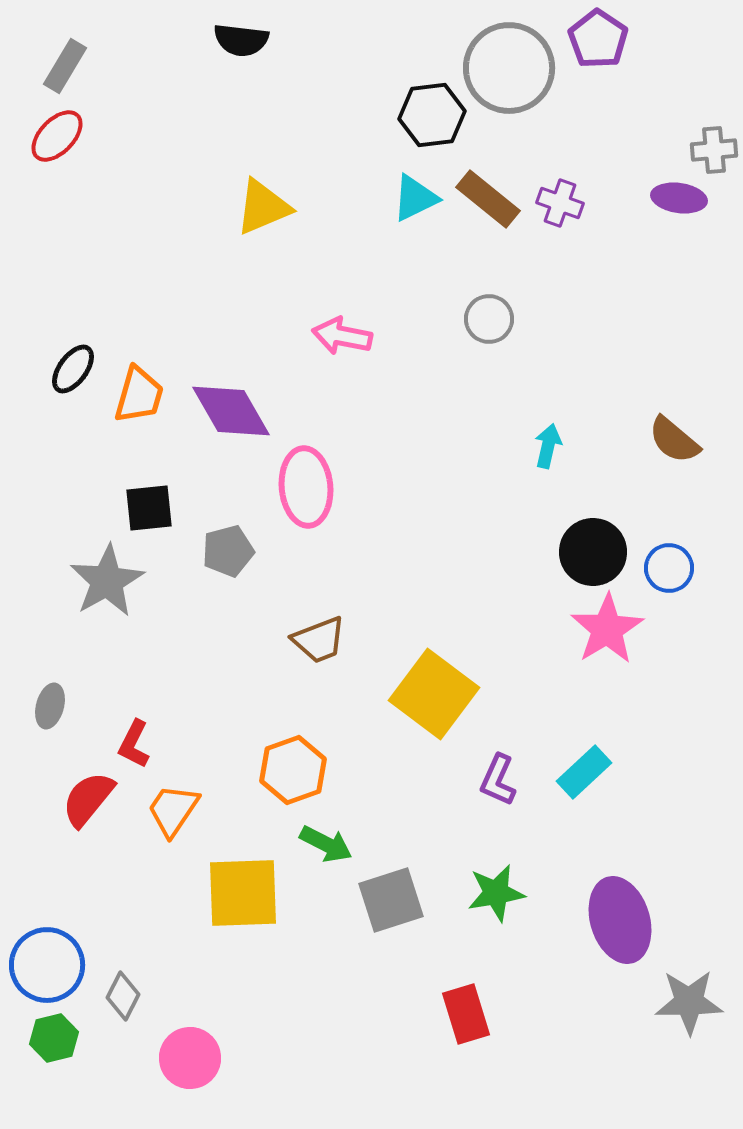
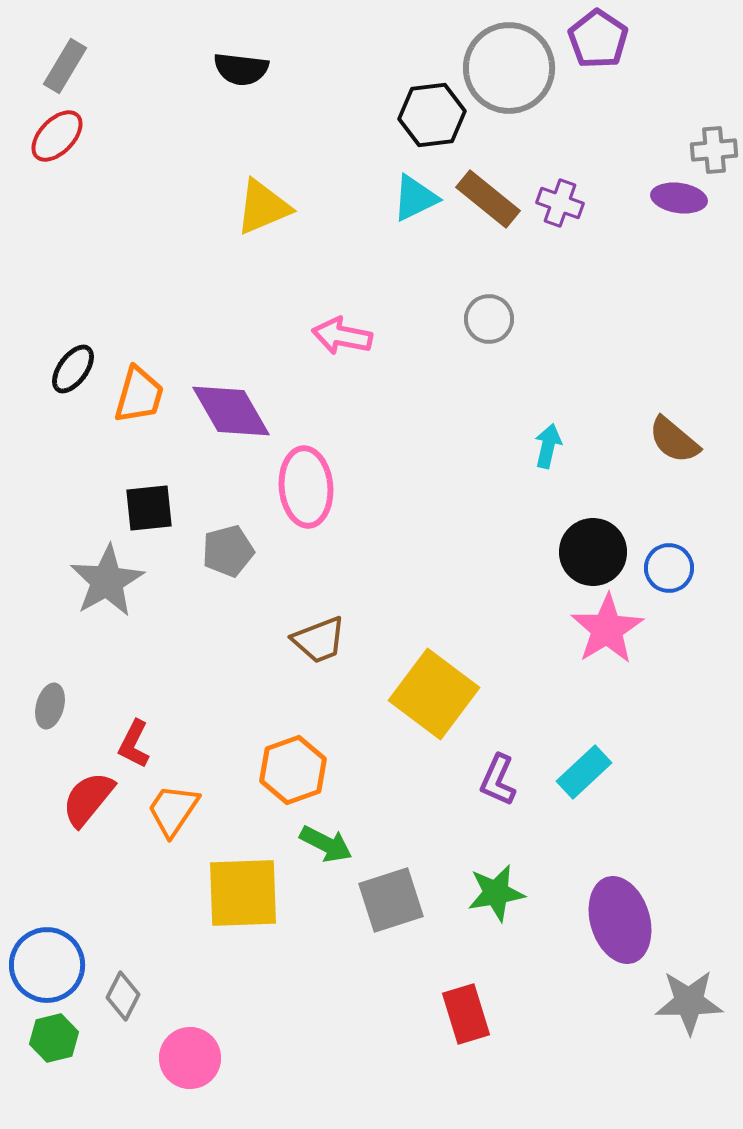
black semicircle at (241, 40): moved 29 px down
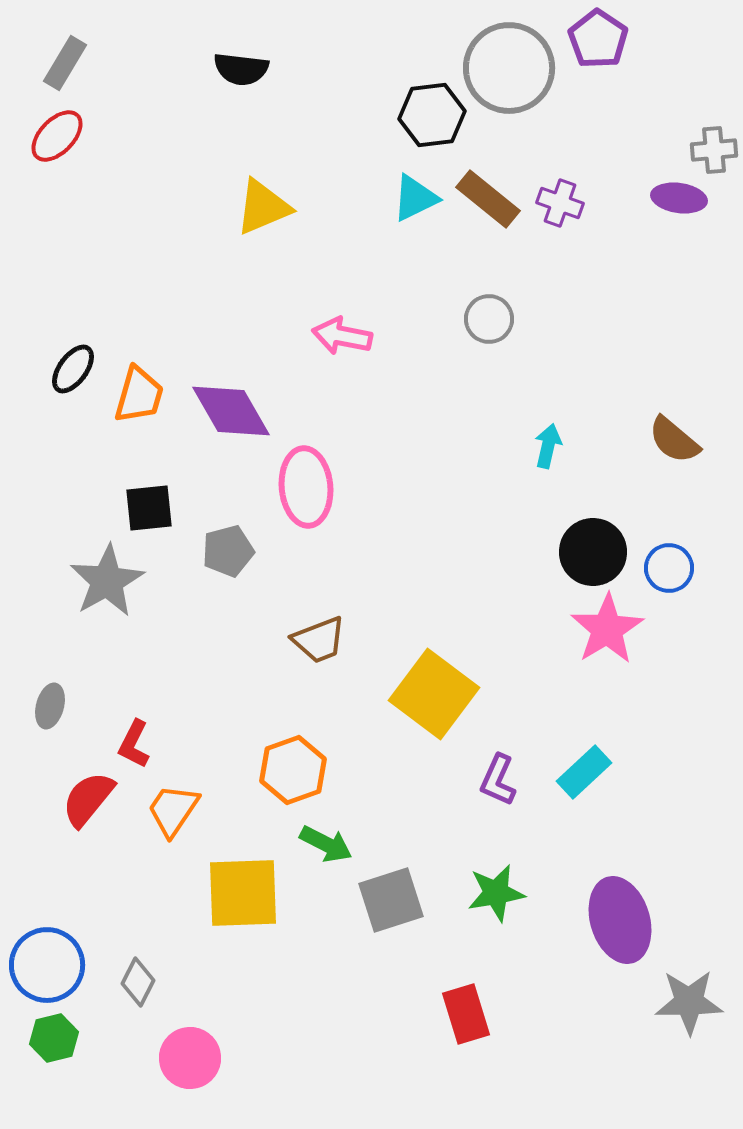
gray rectangle at (65, 66): moved 3 px up
gray diamond at (123, 996): moved 15 px right, 14 px up
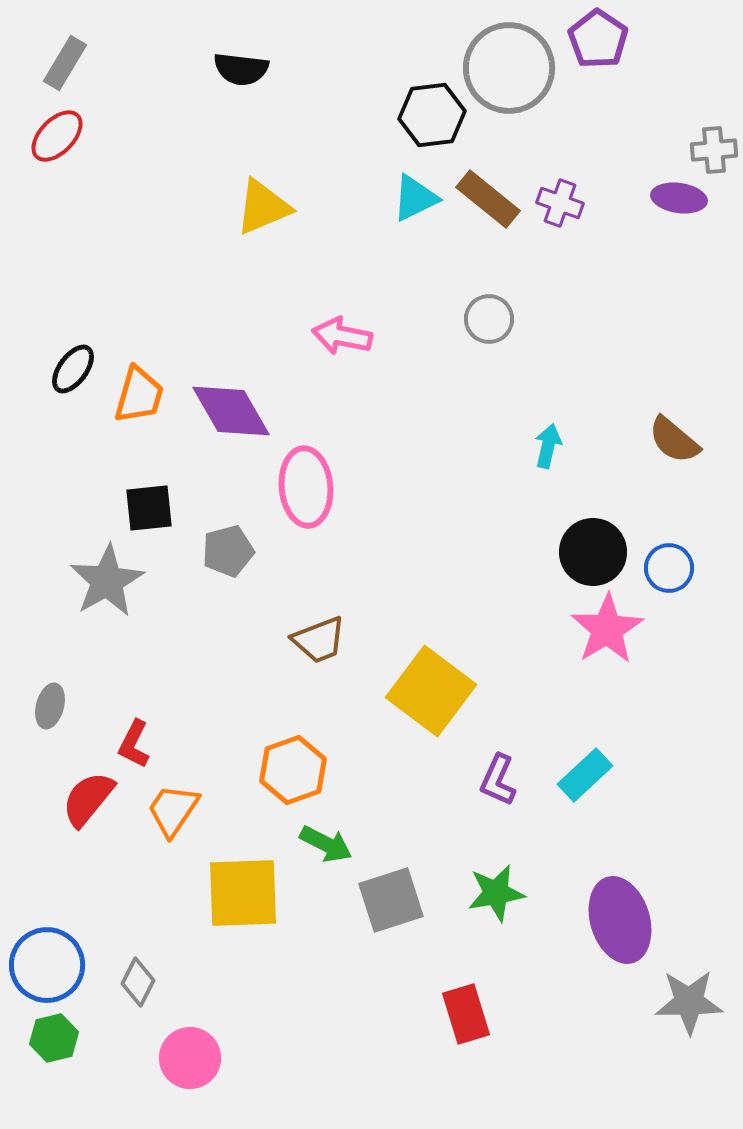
yellow square at (434, 694): moved 3 px left, 3 px up
cyan rectangle at (584, 772): moved 1 px right, 3 px down
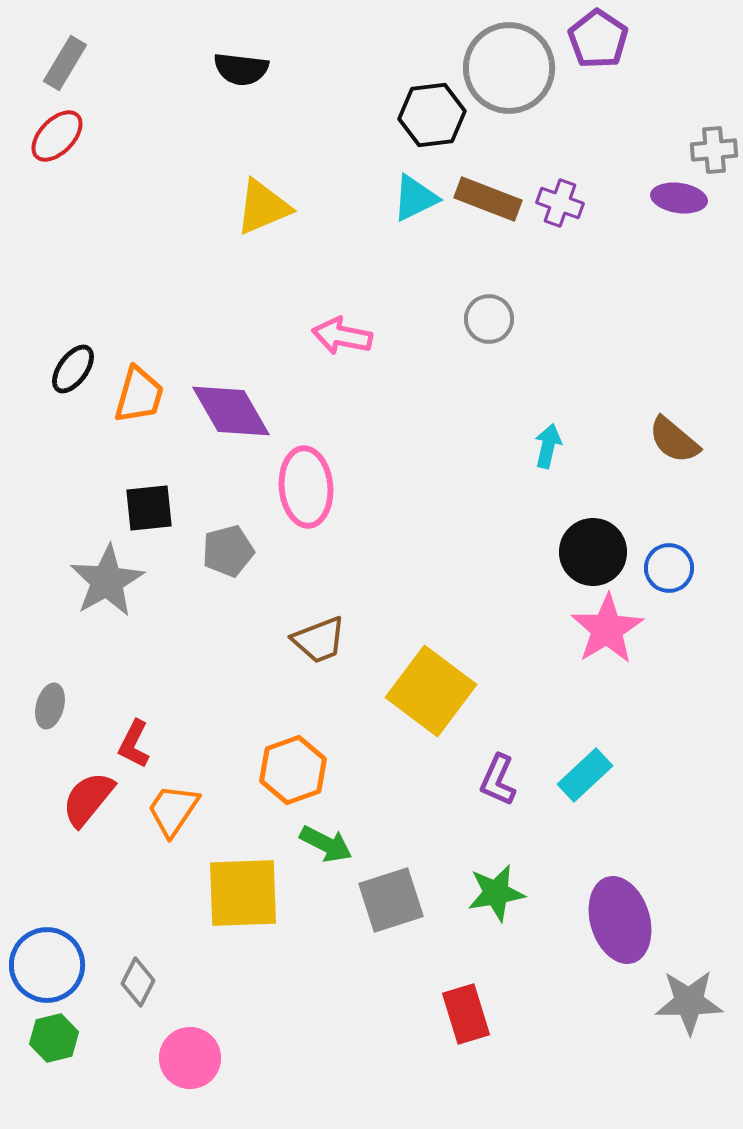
brown rectangle at (488, 199): rotated 18 degrees counterclockwise
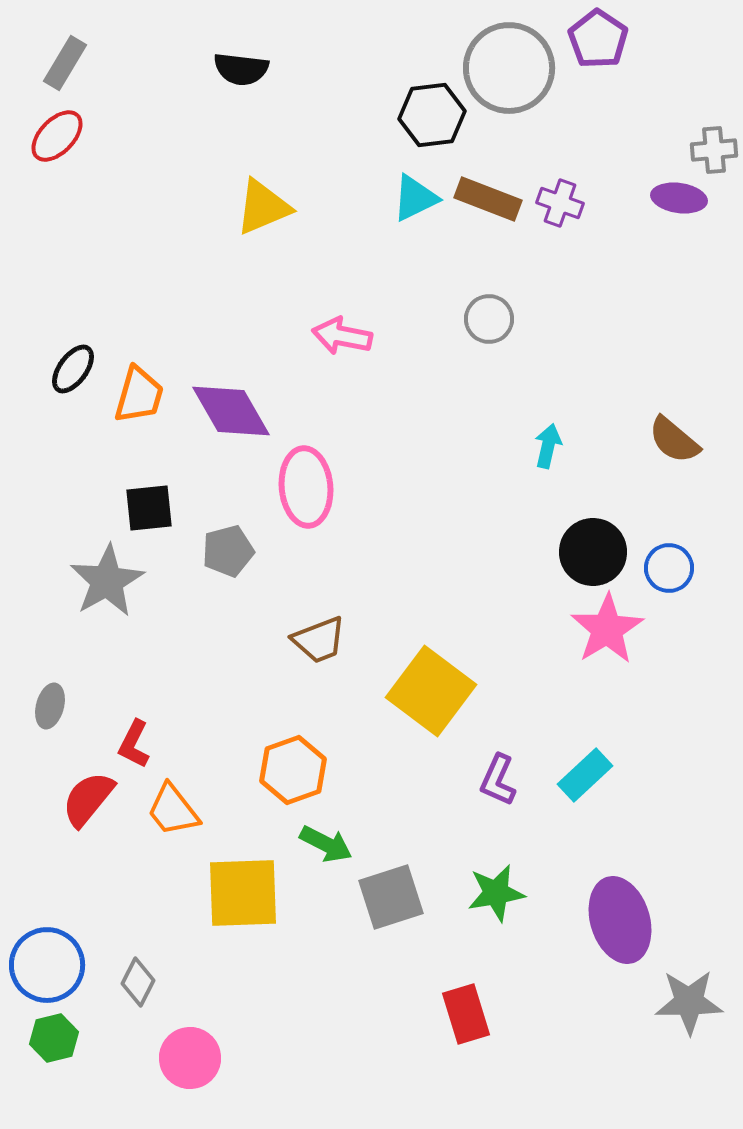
orange trapezoid at (173, 810): rotated 72 degrees counterclockwise
gray square at (391, 900): moved 3 px up
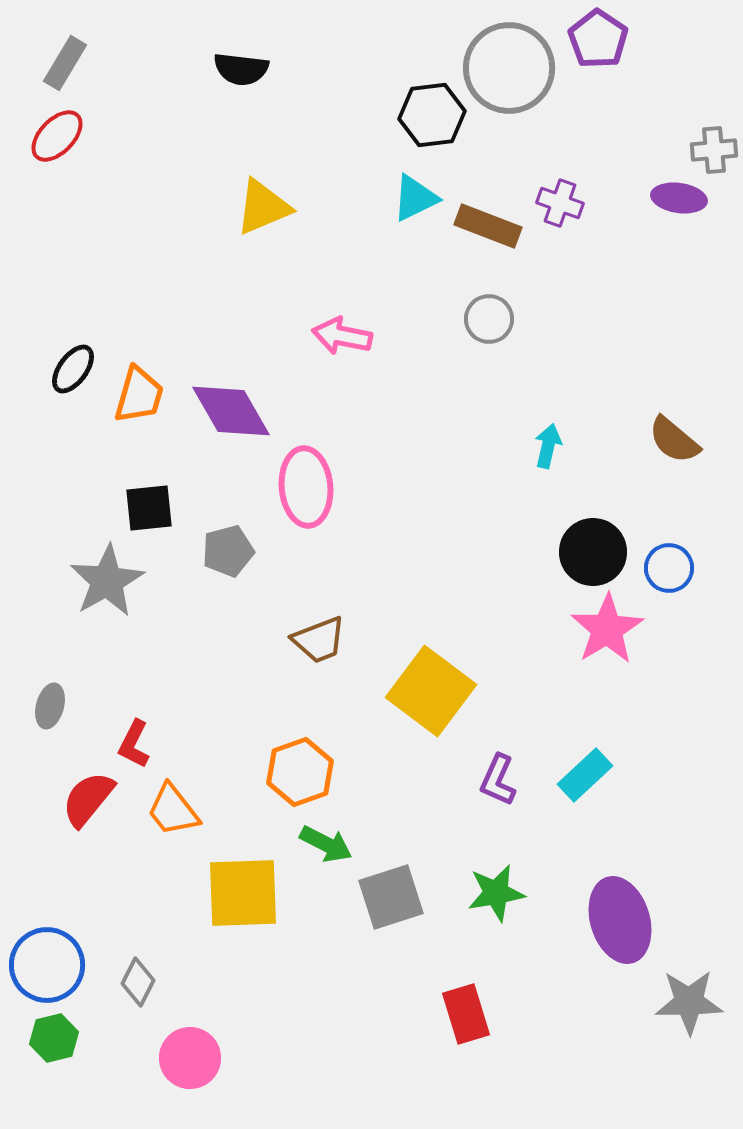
brown rectangle at (488, 199): moved 27 px down
orange hexagon at (293, 770): moved 7 px right, 2 px down
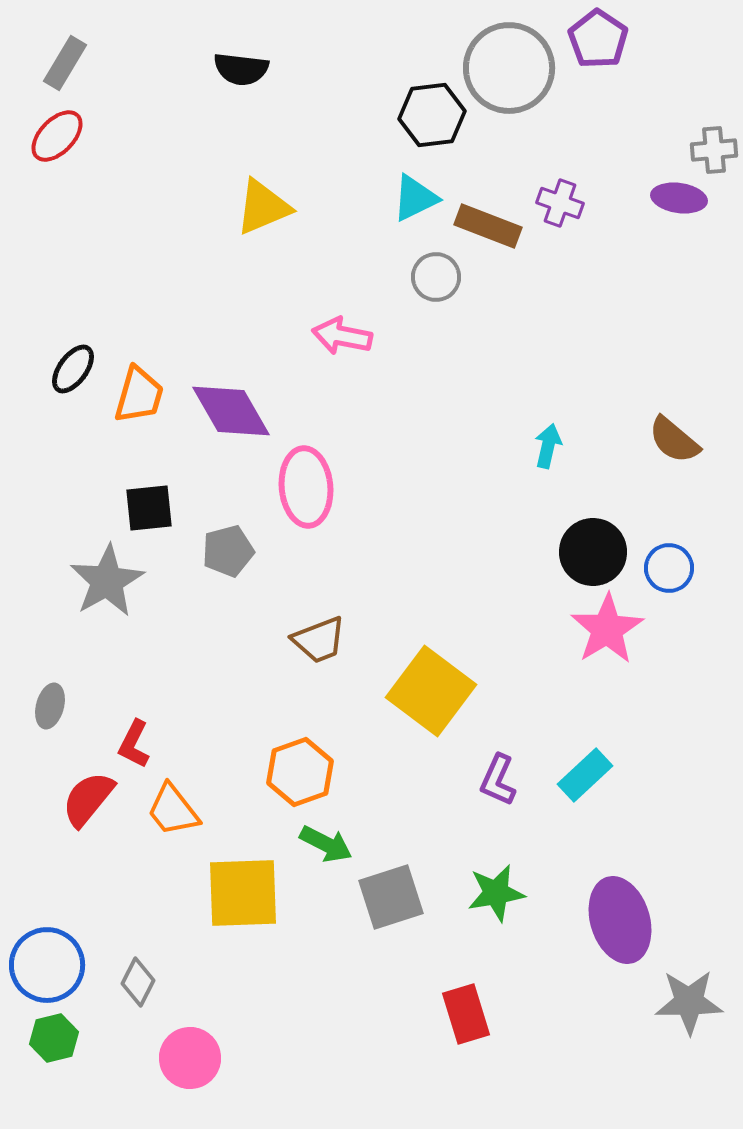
gray circle at (489, 319): moved 53 px left, 42 px up
